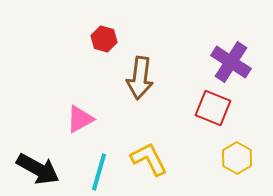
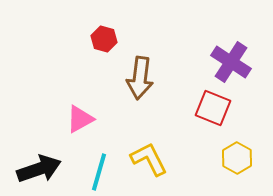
black arrow: moved 1 px right; rotated 48 degrees counterclockwise
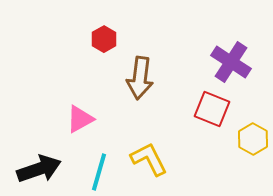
red hexagon: rotated 15 degrees clockwise
red square: moved 1 px left, 1 px down
yellow hexagon: moved 16 px right, 19 px up
